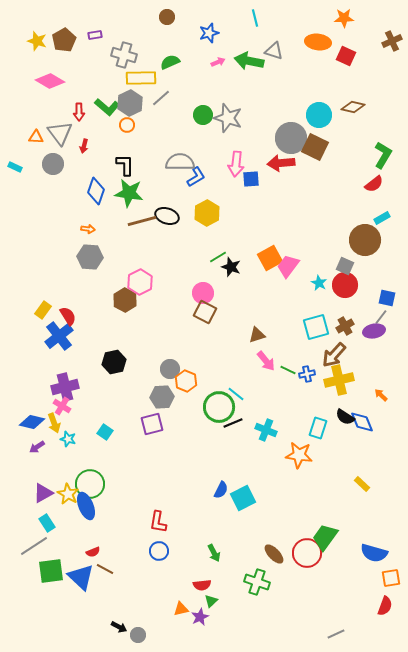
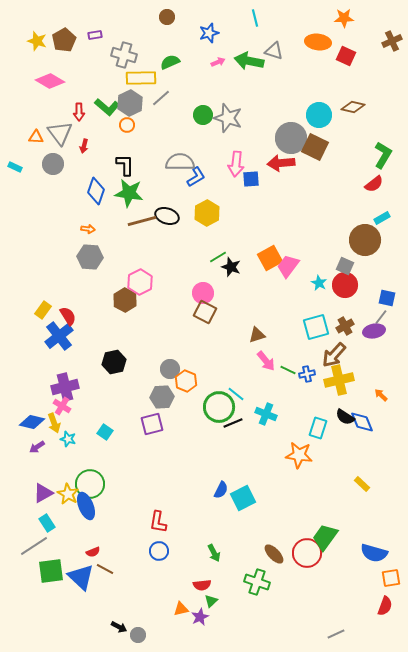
cyan cross at (266, 430): moved 16 px up
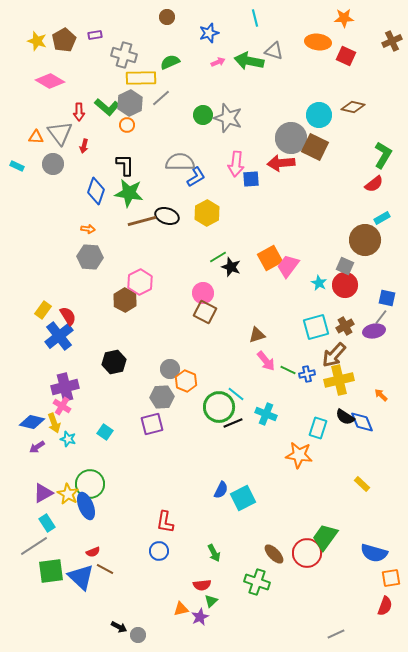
cyan rectangle at (15, 167): moved 2 px right, 1 px up
red L-shape at (158, 522): moved 7 px right
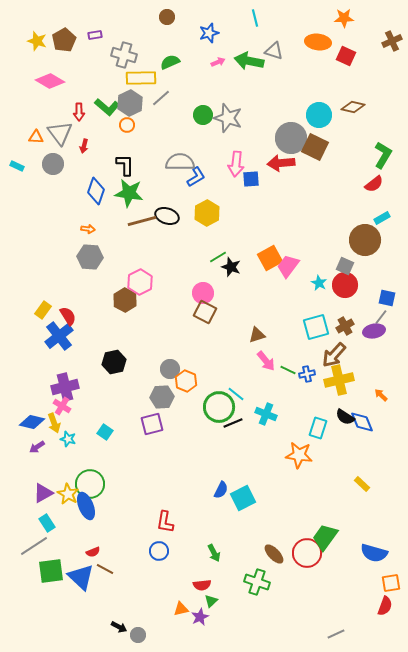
orange square at (391, 578): moved 5 px down
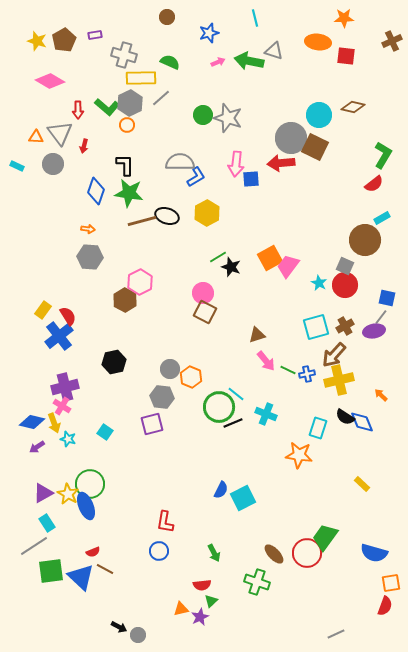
red square at (346, 56): rotated 18 degrees counterclockwise
green semicircle at (170, 62): rotated 48 degrees clockwise
red arrow at (79, 112): moved 1 px left, 2 px up
orange hexagon at (186, 381): moved 5 px right, 4 px up
gray hexagon at (162, 397): rotated 10 degrees clockwise
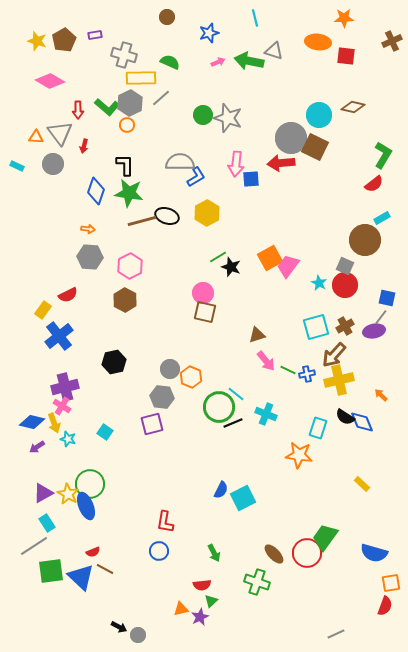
pink hexagon at (140, 282): moved 10 px left, 16 px up
brown square at (205, 312): rotated 15 degrees counterclockwise
red semicircle at (68, 316): moved 21 px up; rotated 96 degrees clockwise
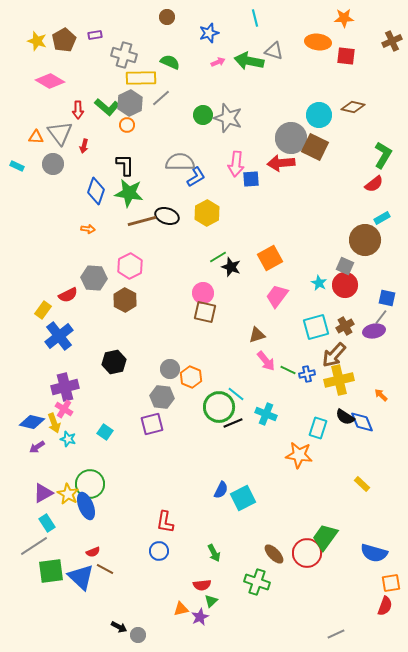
gray hexagon at (90, 257): moved 4 px right, 21 px down
pink trapezoid at (288, 266): moved 11 px left, 30 px down
pink cross at (62, 406): moved 2 px right, 3 px down
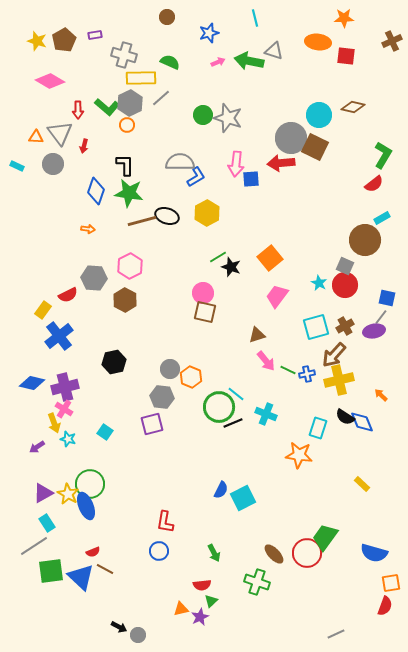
orange square at (270, 258): rotated 10 degrees counterclockwise
blue diamond at (32, 422): moved 39 px up
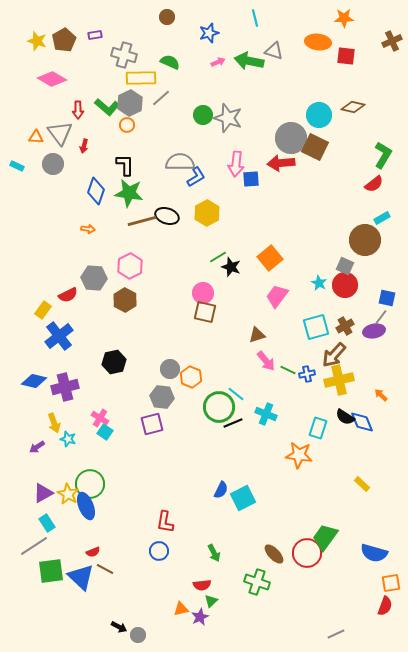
pink diamond at (50, 81): moved 2 px right, 2 px up
blue diamond at (32, 383): moved 2 px right, 2 px up
pink cross at (64, 409): moved 36 px right, 9 px down
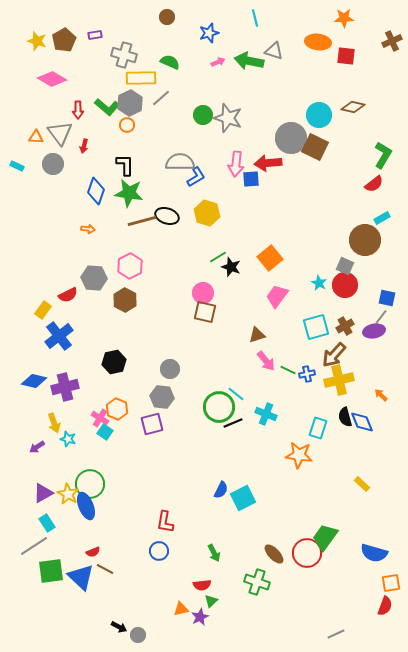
red arrow at (281, 163): moved 13 px left
yellow hexagon at (207, 213): rotated 15 degrees counterclockwise
orange hexagon at (191, 377): moved 74 px left, 32 px down
black semicircle at (345, 417): rotated 42 degrees clockwise
